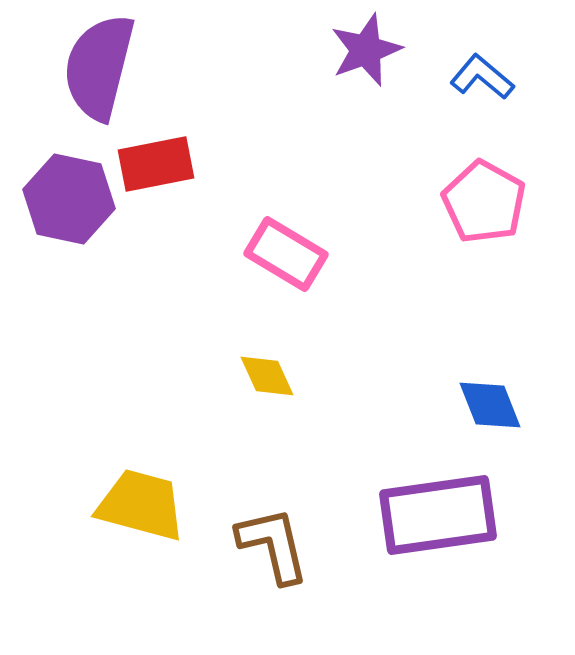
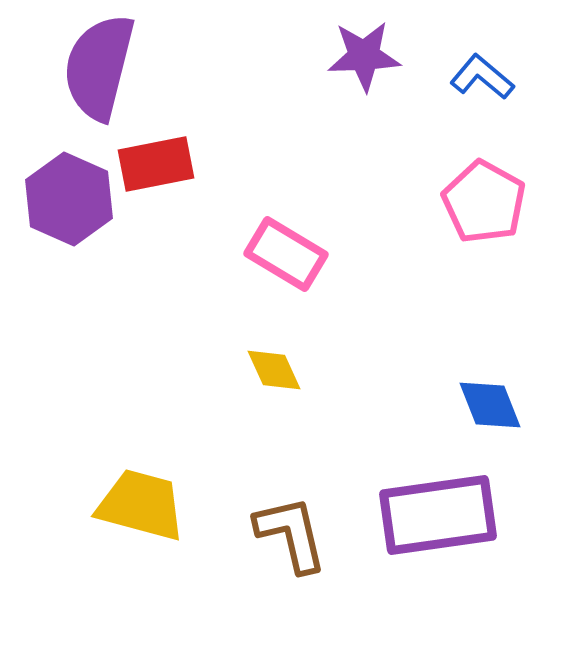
purple star: moved 2 px left, 6 px down; rotated 18 degrees clockwise
purple hexagon: rotated 12 degrees clockwise
yellow diamond: moved 7 px right, 6 px up
brown L-shape: moved 18 px right, 11 px up
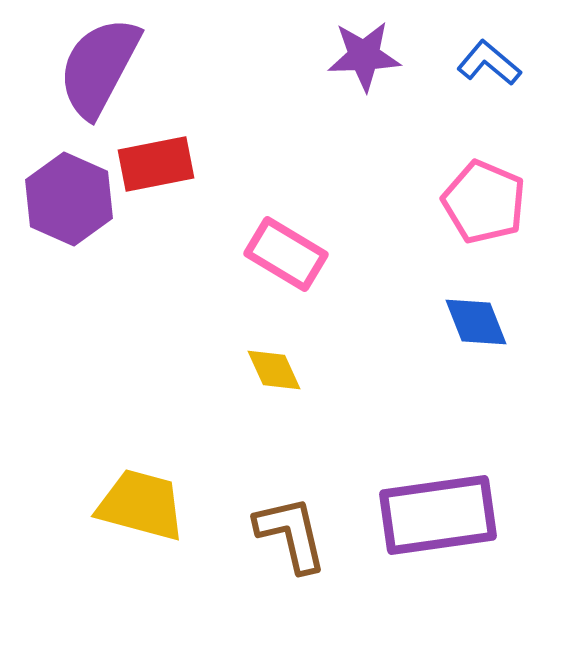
purple semicircle: rotated 14 degrees clockwise
blue L-shape: moved 7 px right, 14 px up
pink pentagon: rotated 6 degrees counterclockwise
blue diamond: moved 14 px left, 83 px up
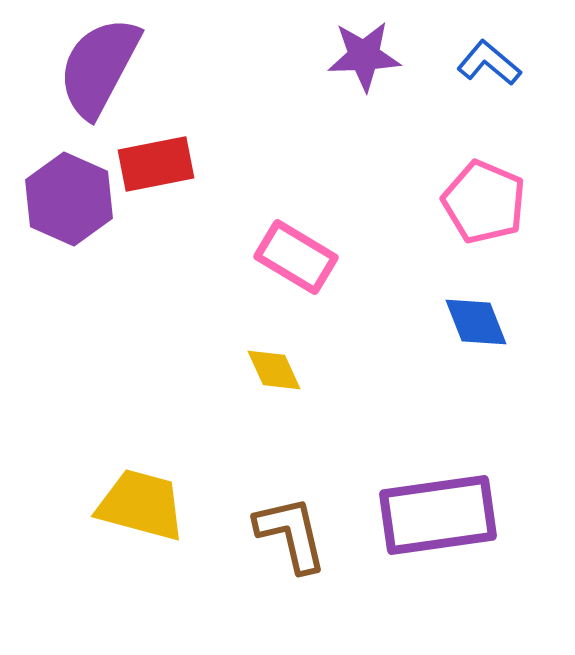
pink rectangle: moved 10 px right, 3 px down
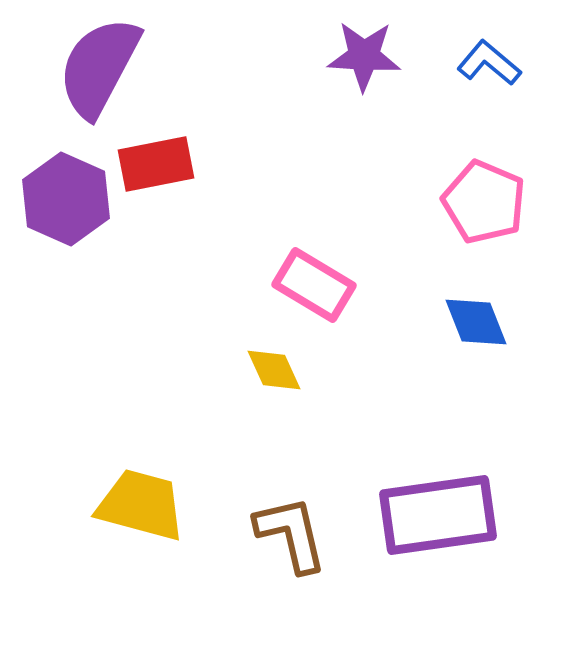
purple star: rotated 6 degrees clockwise
purple hexagon: moved 3 px left
pink rectangle: moved 18 px right, 28 px down
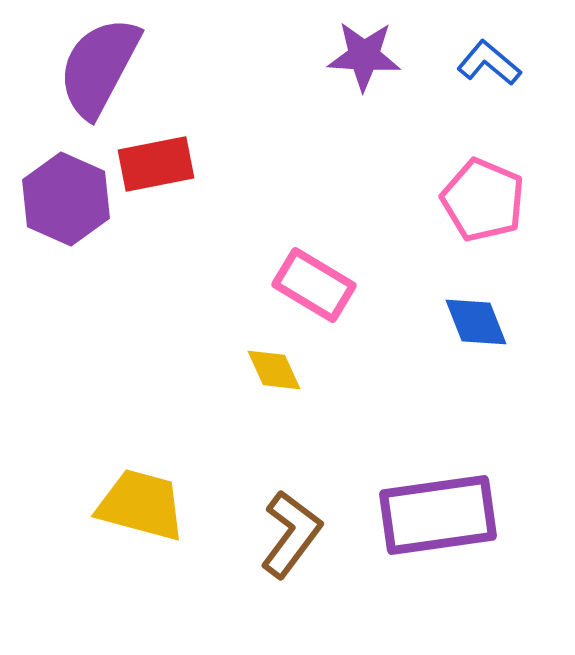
pink pentagon: moved 1 px left, 2 px up
brown L-shape: rotated 50 degrees clockwise
